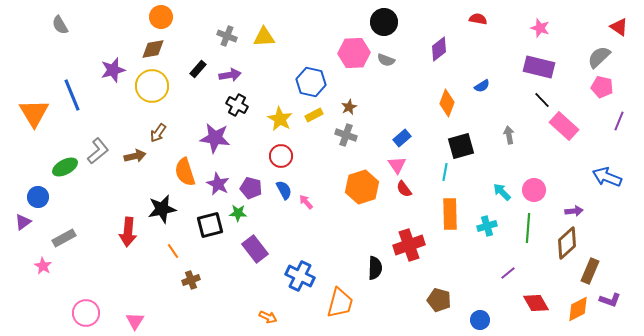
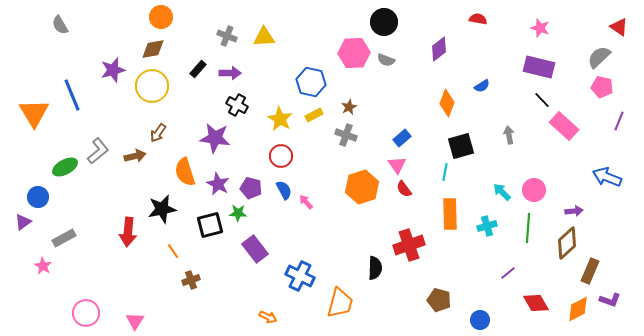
purple arrow at (230, 75): moved 2 px up; rotated 10 degrees clockwise
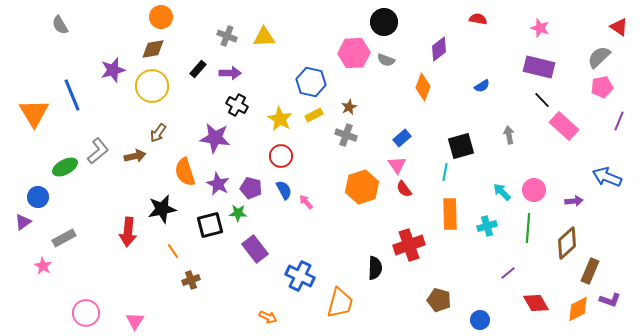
pink pentagon at (602, 87): rotated 25 degrees counterclockwise
orange diamond at (447, 103): moved 24 px left, 16 px up
purple arrow at (574, 211): moved 10 px up
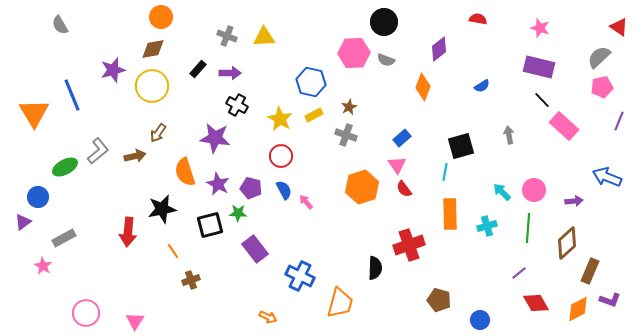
purple line at (508, 273): moved 11 px right
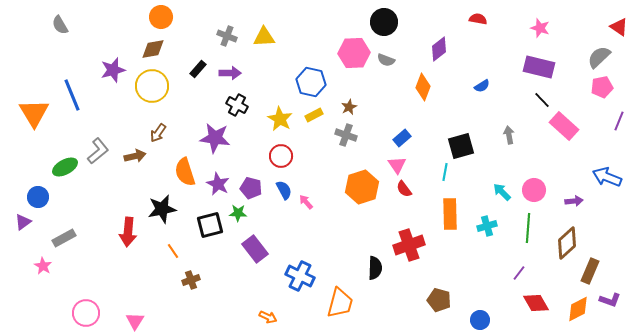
purple line at (519, 273): rotated 14 degrees counterclockwise
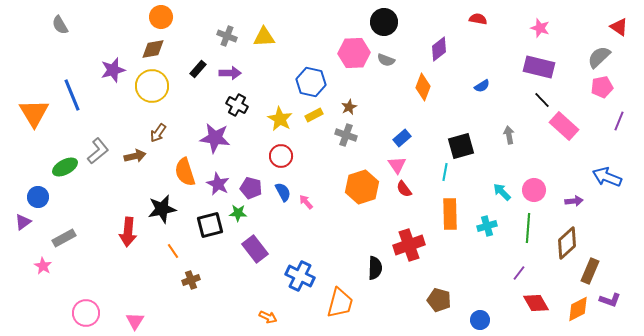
blue semicircle at (284, 190): moved 1 px left, 2 px down
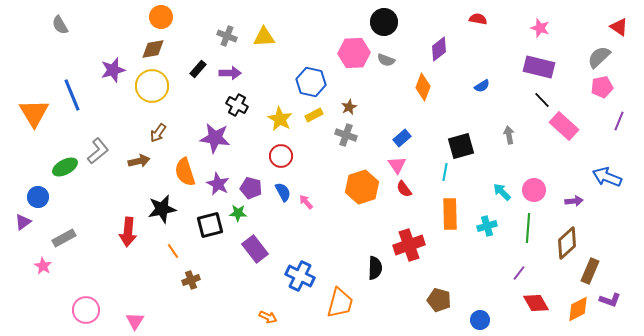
brown arrow at (135, 156): moved 4 px right, 5 px down
pink circle at (86, 313): moved 3 px up
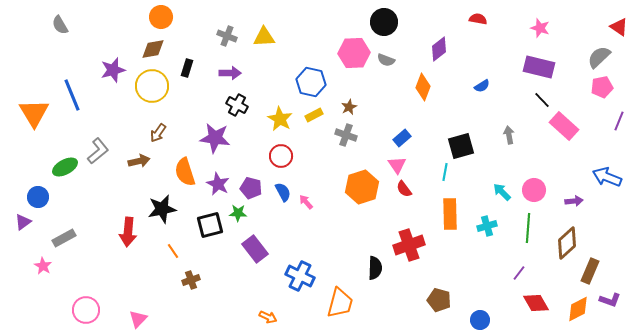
black rectangle at (198, 69): moved 11 px left, 1 px up; rotated 24 degrees counterclockwise
pink triangle at (135, 321): moved 3 px right, 2 px up; rotated 12 degrees clockwise
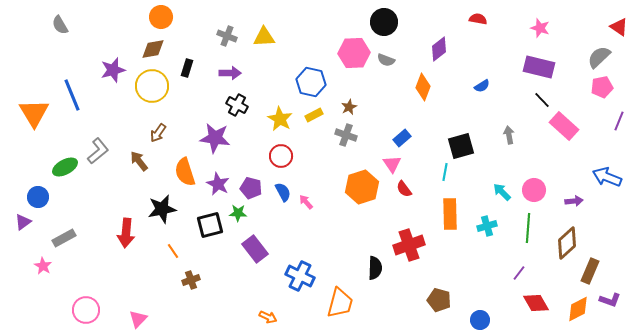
brown arrow at (139, 161): rotated 115 degrees counterclockwise
pink triangle at (397, 165): moved 5 px left, 1 px up
red arrow at (128, 232): moved 2 px left, 1 px down
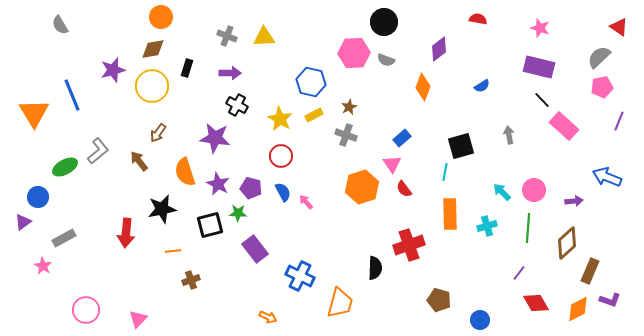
orange line at (173, 251): rotated 63 degrees counterclockwise
